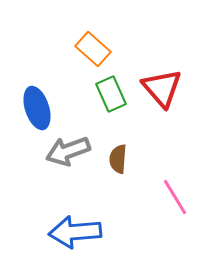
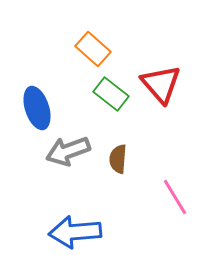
red triangle: moved 1 px left, 4 px up
green rectangle: rotated 28 degrees counterclockwise
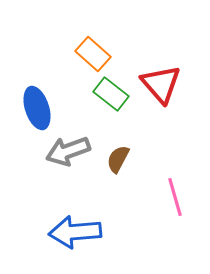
orange rectangle: moved 5 px down
brown semicircle: rotated 24 degrees clockwise
pink line: rotated 15 degrees clockwise
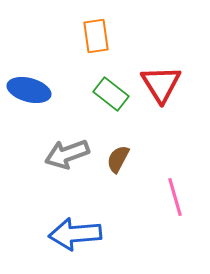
orange rectangle: moved 3 px right, 18 px up; rotated 40 degrees clockwise
red triangle: rotated 9 degrees clockwise
blue ellipse: moved 8 px left, 18 px up; rotated 57 degrees counterclockwise
gray arrow: moved 1 px left, 3 px down
blue arrow: moved 2 px down
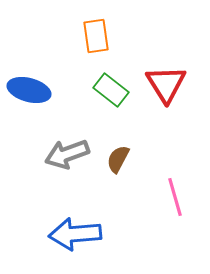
red triangle: moved 5 px right
green rectangle: moved 4 px up
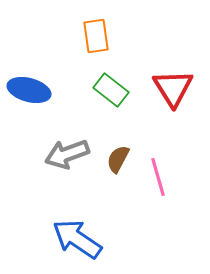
red triangle: moved 7 px right, 4 px down
pink line: moved 17 px left, 20 px up
blue arrow: moved 2 px right, 5 px down; rotated 39 degrees clockwise
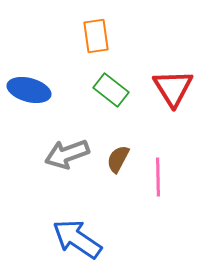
pink line: rotated 15 degrees clockwise
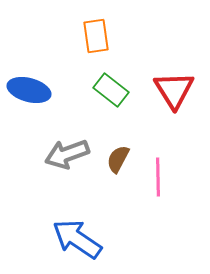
red triangle: moved 1 px right, 2 px down
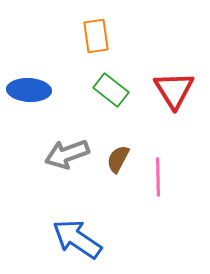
blue ellipse: rotated 12 degrees counterclockwise
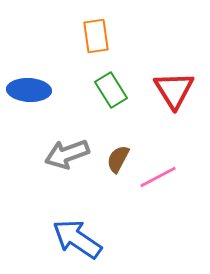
green rectangle: rotated 20 degrees clockwise
pink line: rotated 63 degrees clockwise
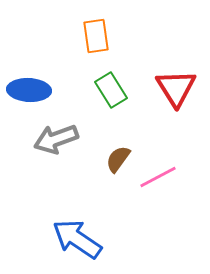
red triangle: moved 2 px right, 2 px up
gray arrow: moved 11 px left, 15 px up
brown semicircle: rotated 8 degrees clockwise
